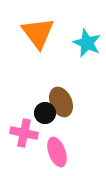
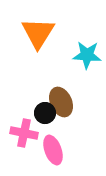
orange triangle: rotated 9 degrees clockwise
cyan star: moved 12 px down; rotated 20 degrees counterclockwise
pink ellipse: moved 4 px left, 2 px up
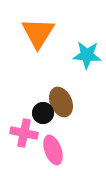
black circle: moved 2 px left
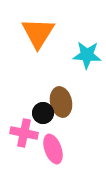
brown ellipse: rotated 12 degrees clockwise
pink ellipse: moved 1 px up
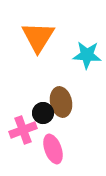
orange triangle: moved 4 px down
pink cross: moved 1 px left, 3 px up; rotated 32 degrees counterclockwise
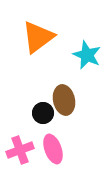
orange triangle: rotated 21 degrees clockwise
cyan star: rotated 20 degrees clockwise
brown ellipse: moved 3 px right, 2 px up
pink cross: moved 3 px left, 20 px down
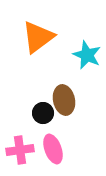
pink cross: rotated 12 degrees clockwise
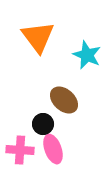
orange triangle: rotated 30 degrees counterclockwise
brown ellipse: rotated 36 degrees counterclockwise
black circle: moved 11 px down
pink cross: rotated 12 degrees clockwise
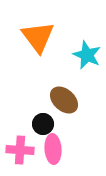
pink ellipse: rotated 16 degrees clockwise
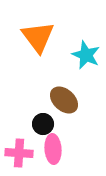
cyan star: moved 1 px left
pink cross: moved 1 px left, 3 px down
